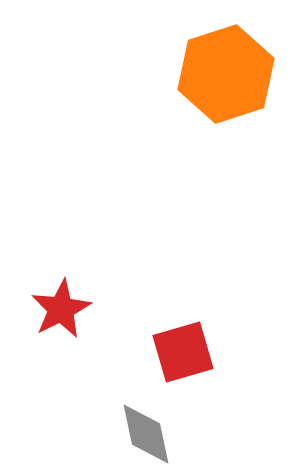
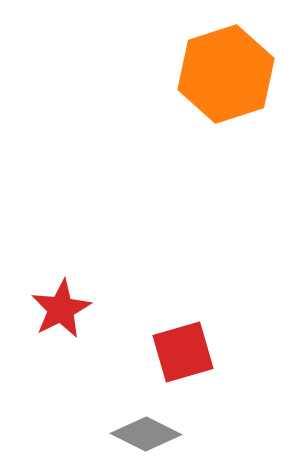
gray diamond: rotated 52 degrees counterclockwise
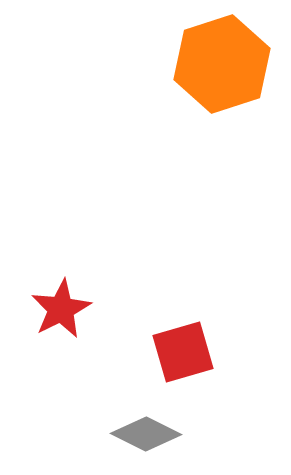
orange hexagon: moved 4 px left, 10 px up
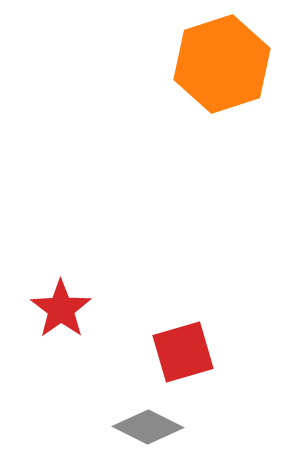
red star: rotated 8 degrees counterclockwise
gray diamond: moved 2 px right, 7 px up
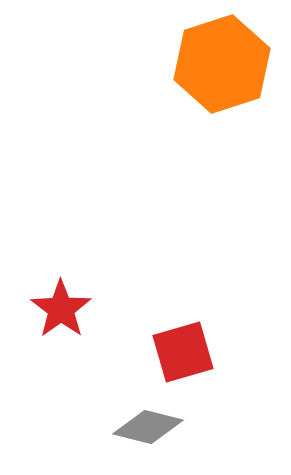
gray diamond: rotated 12 degrees counterclockwise
